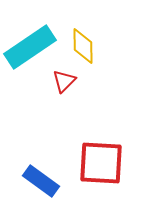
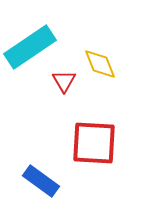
yellow diamond: moved 17 px right, 18 px down; rotated 21 degrees counterclockwise
red triangle: rotated 15 degrees counterclockwise
red square: moved 7 px left, 20 px up
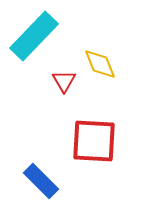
cyan rectangle: moved 4 px right, 11 px up; rotated 12 degrees counterclockwise
red square: moved 2 px up
blue rectangle: rotated 9 degrees clockwise
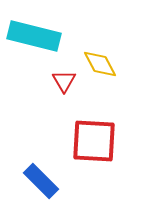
cyan rectangle: rotated 60 degrees clockwise
yellow diamond: rotated 6 degrees counterclockwise
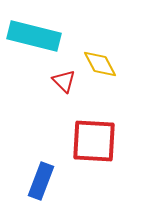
red triangle: rotated 15 degrees counterclockwise
blue rectangle: rotated 66 degrees clockwise
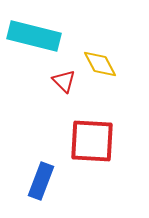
red square: moved 2 px left
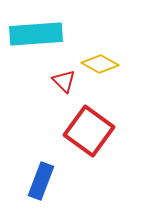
cyan rectangle: moved 2 px right, 2 px up; rotated 18 degrees counterclockwise
yellow diamond: rotated 33 degrees counterclockwise
red square: moved 3 px left, 10 px up; rotated 33 degrees clockwise
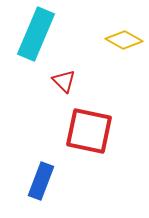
cyan rectangle: rotated 63 degrees counterclockwise
yellow diamond: moved 24 px right, 24 px up
red square: rotated 24 degrees counterclockwise
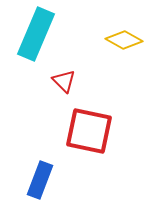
blue rectangle: moved 1 px left, 1 px up
